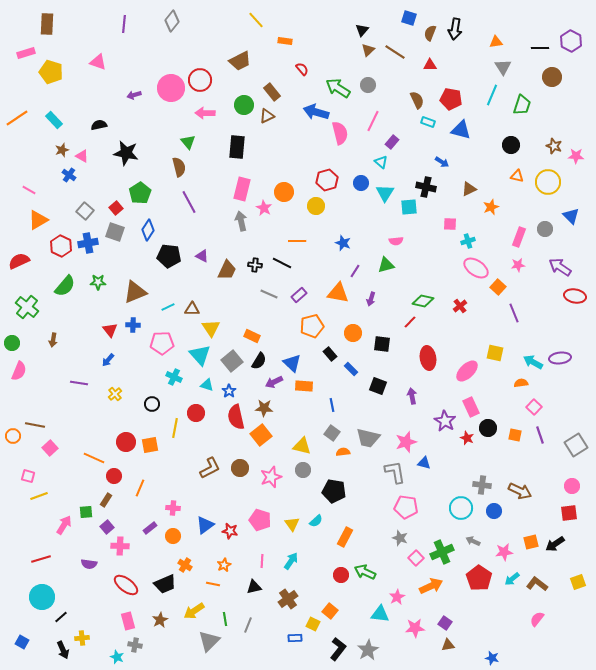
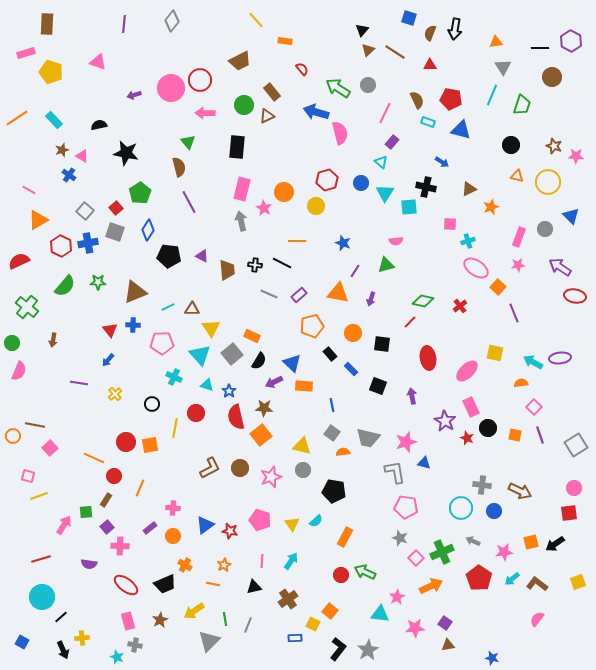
pink line at (373, 121): moved 12 px right, 8 px up
brown trapezoid at (227, 270): rotated 30 degrees counterclockwise
gray square at (232, 361): moved 7 px up
pink circle at (572, 486): moved 2 px right, 2 px down
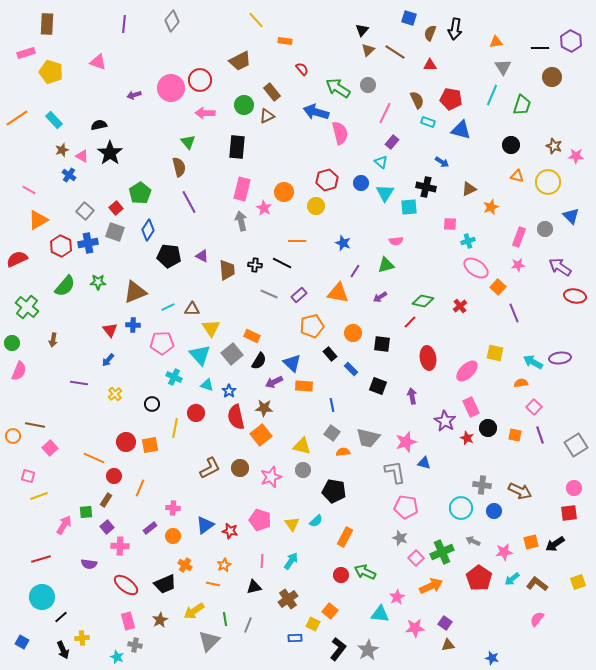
black star at (126, 153): moved 16 px left; rotated 25 degrees clockwise
red semicircle at (19, 261): moved 2 px left, 2 px up
purple arrow at (371, 299): moved 9 px right, 2 px up; rotated 40 degrees clockwise
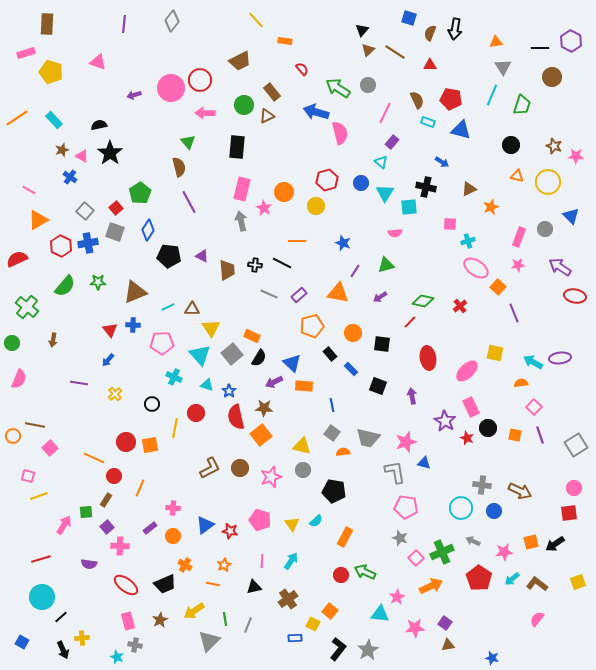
blue cross at (69, 175): moved 1 px right, 2 px down
pink semicircle at (396, 241): moved 1 px left, 8 px up
black semicircle at (259, 361): moved 3 px up
pink semicircle at (19, 371): moved 8 px down
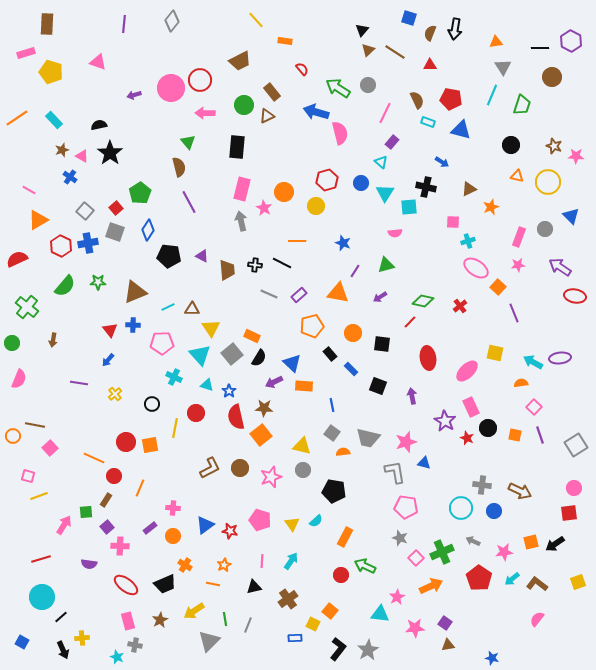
pink square at (450, 224): moved 3 px right, 2 px up
green arrow at (365, 572): moved 6 px up
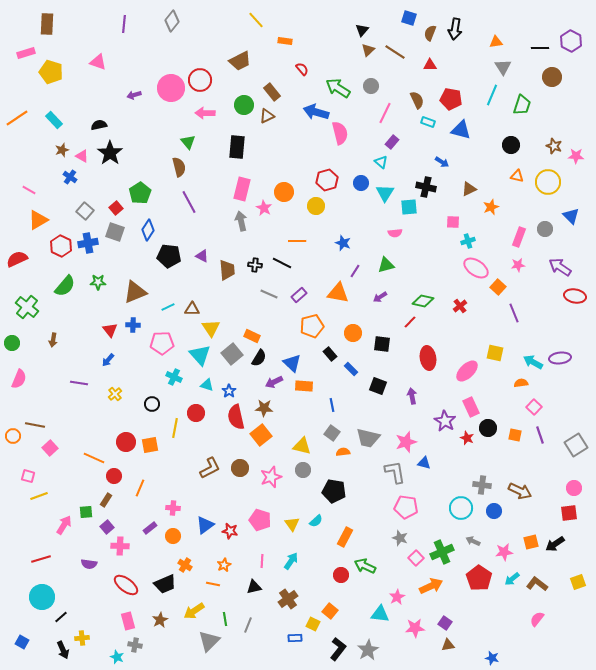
gray circle at (368, 85): moved 3 px right, 1 px down
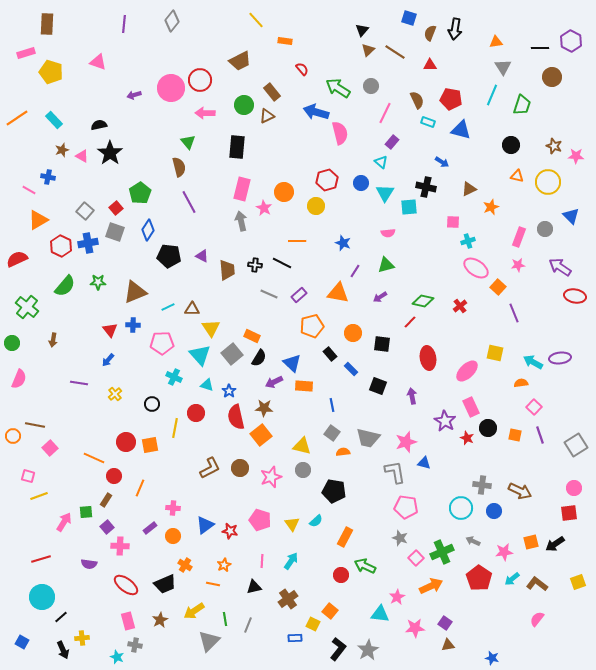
blue cross at (70, 177): moved 22 px left; rotated 24 degrees counterclockwise
pink semicircle at (395, 233): moved 7 px left
pink arrow at (64, 525): moved 3 px up
